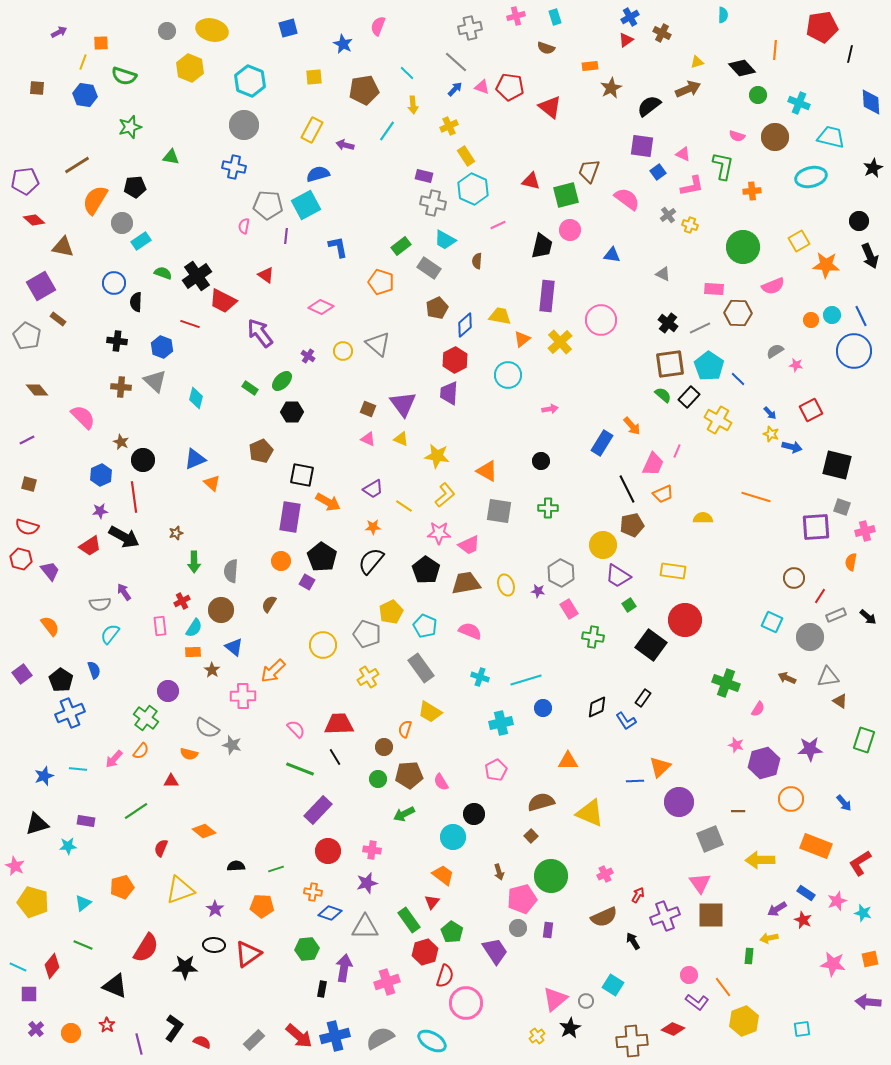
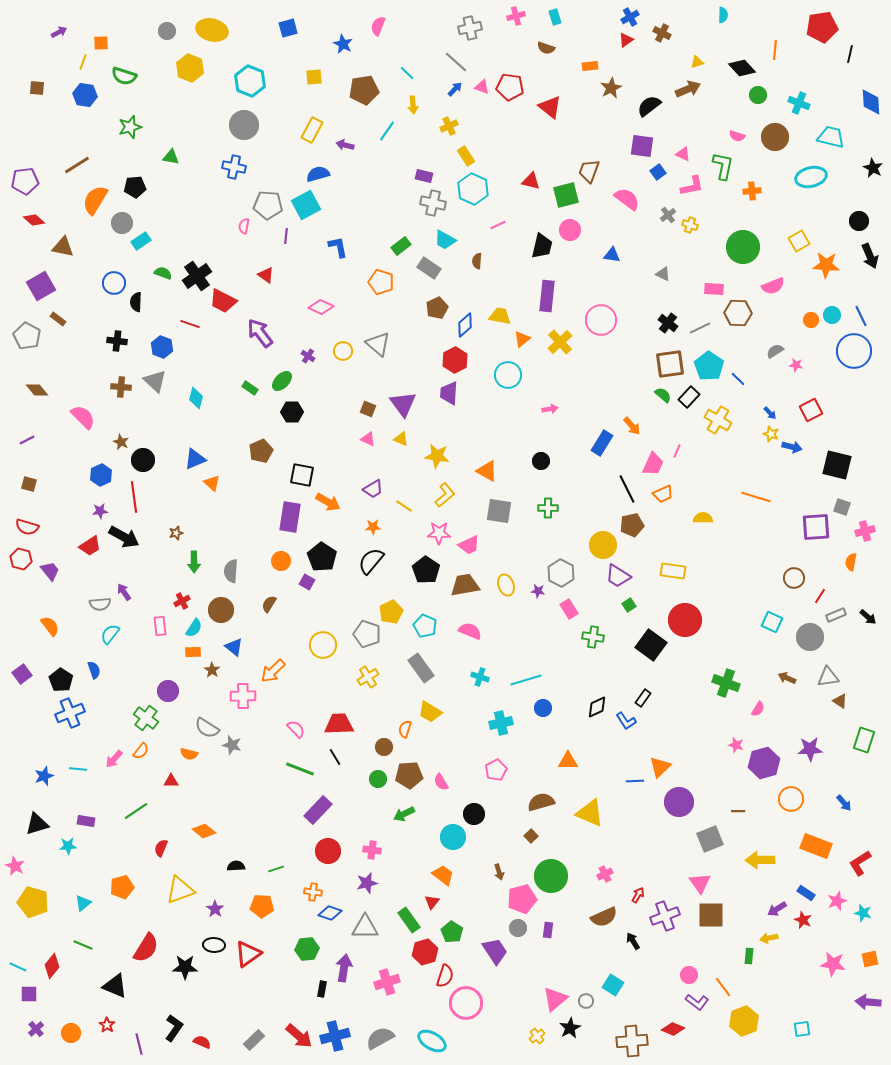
black star at (873, 168): rotated 18 degrees counterclockwise
brown trapezoid at (466, 583): moved 1 px left, 2 px down
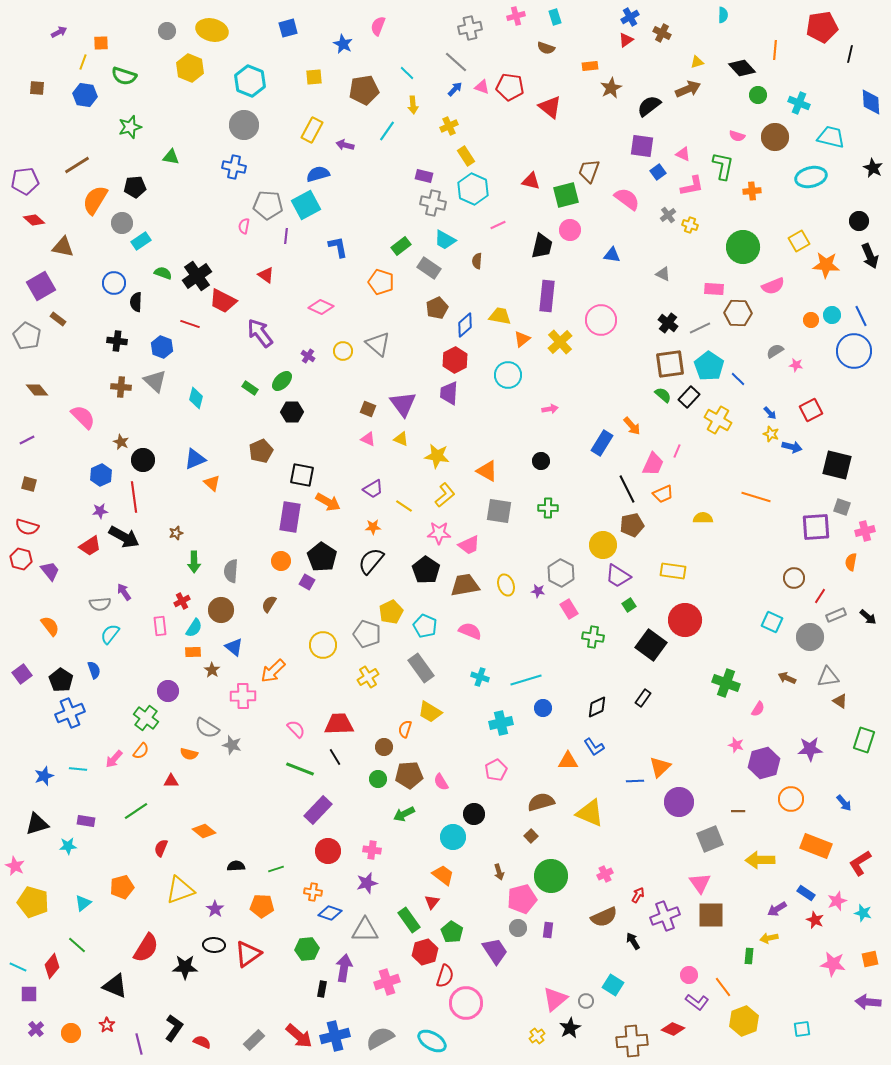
blue L-shape at (626, 721): moved 32 px left, 26 px down
red star at (803, 920): moved 12 px right
gray triangle at (365, 927): moved 3 px down
green line at (83, 945): moved 6 px left; rotated 18 degrees clockwise
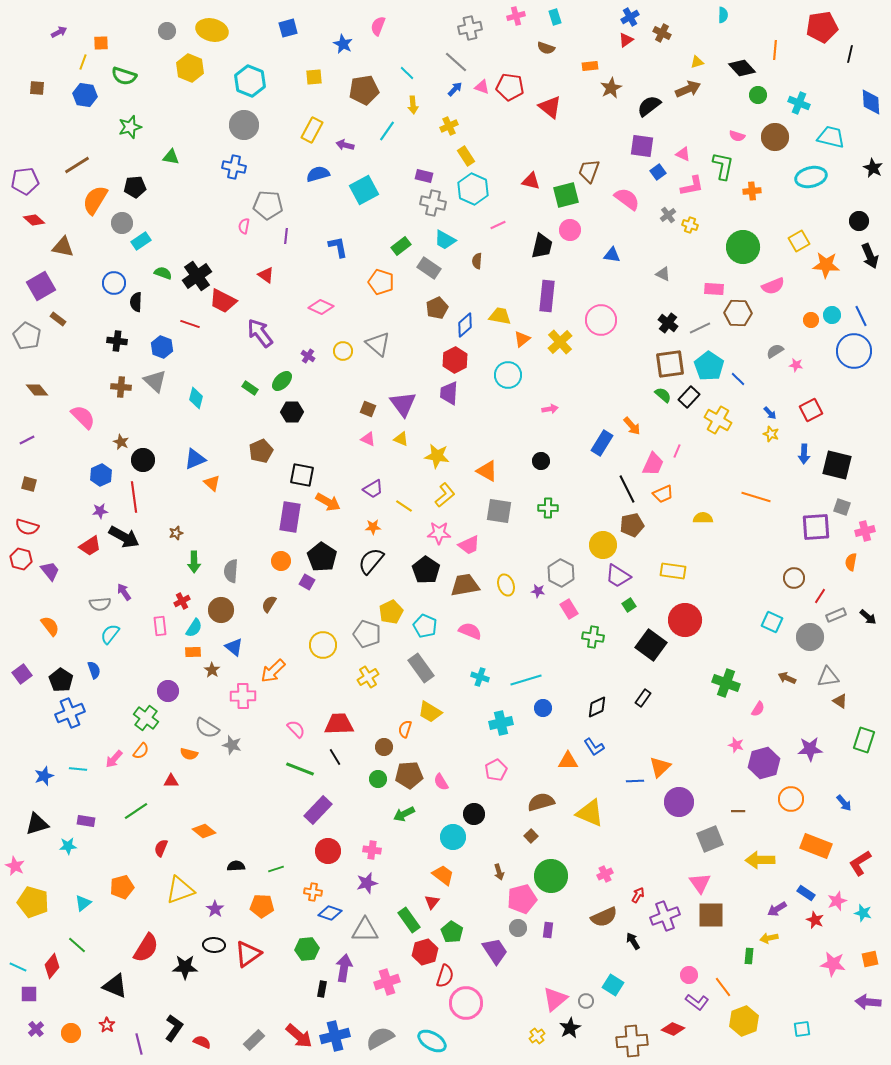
cyan square at (306, 205): moved 58 px right, 15 px up
blue arrow at (792, 447): moved 12 px right, 7 px down; rotated 78 degrees clockwise
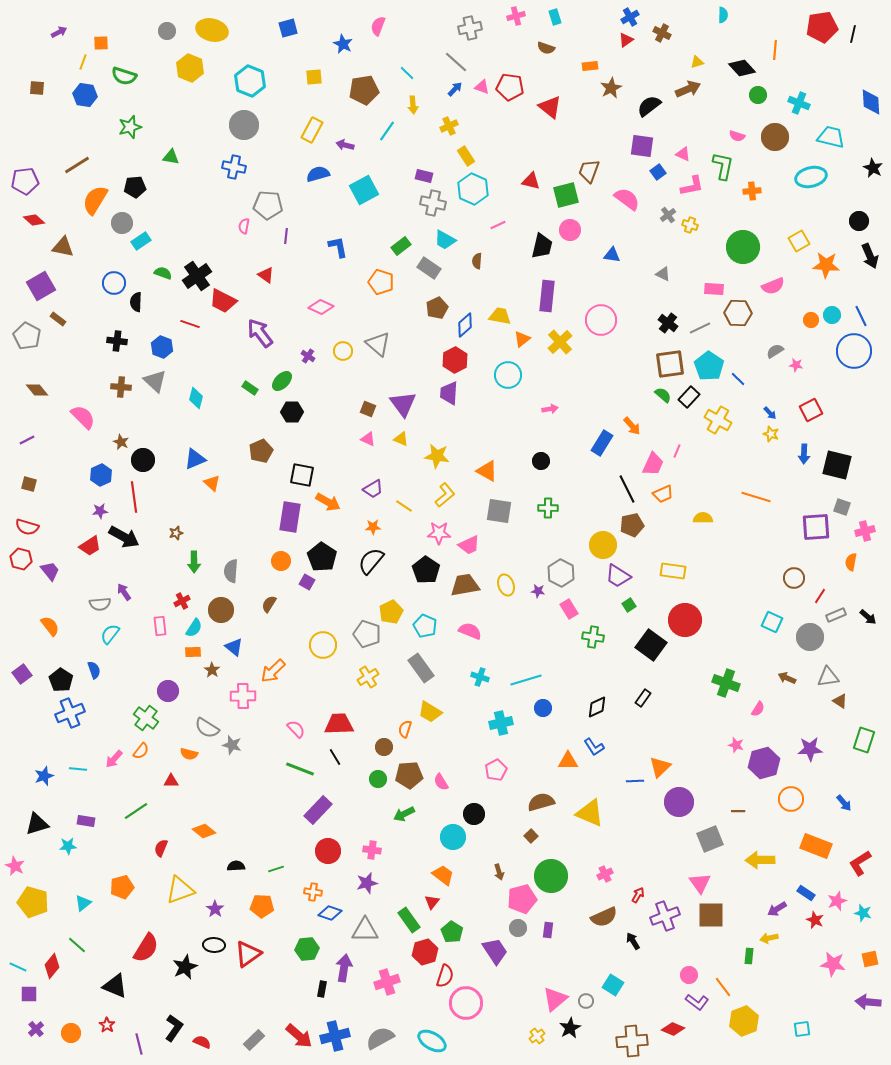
black line at (850, 54): moved 3 px right, 20 px up
black star at (185, 967): rotated 25 degrees counterclockwise
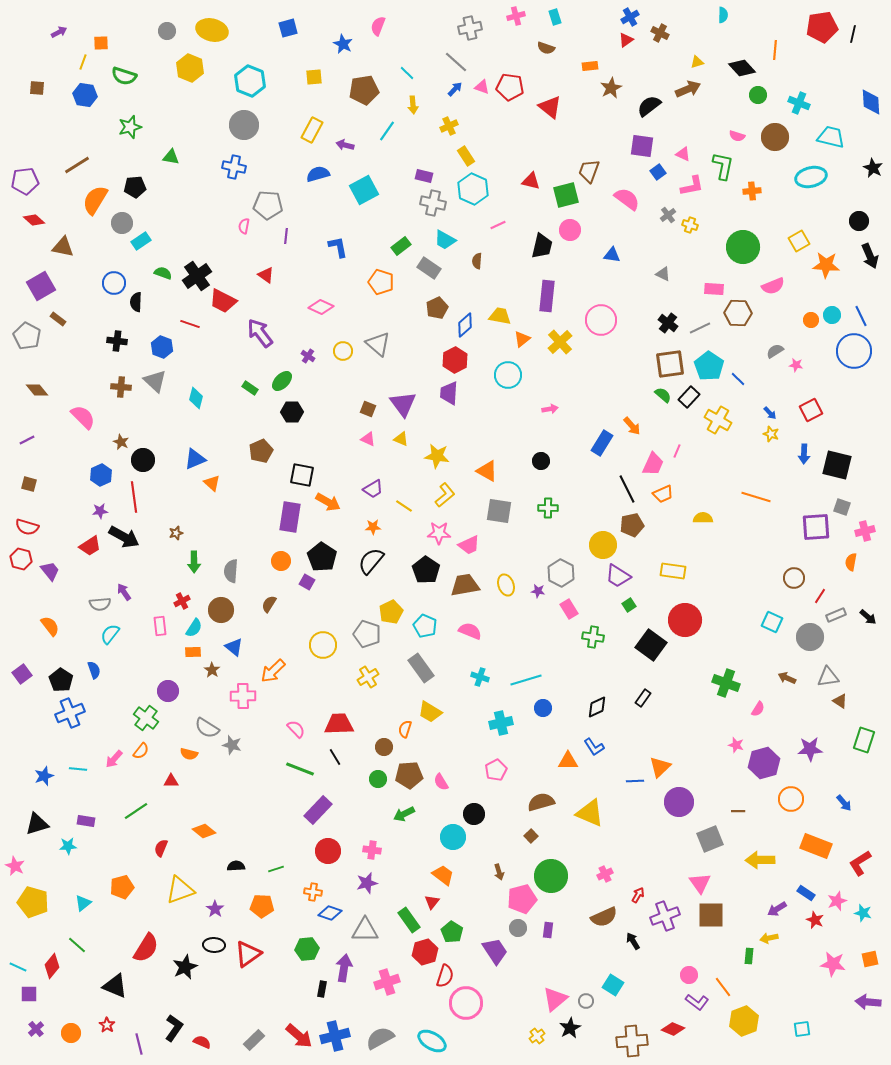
brown cross at (662, 33): moved 2 px left
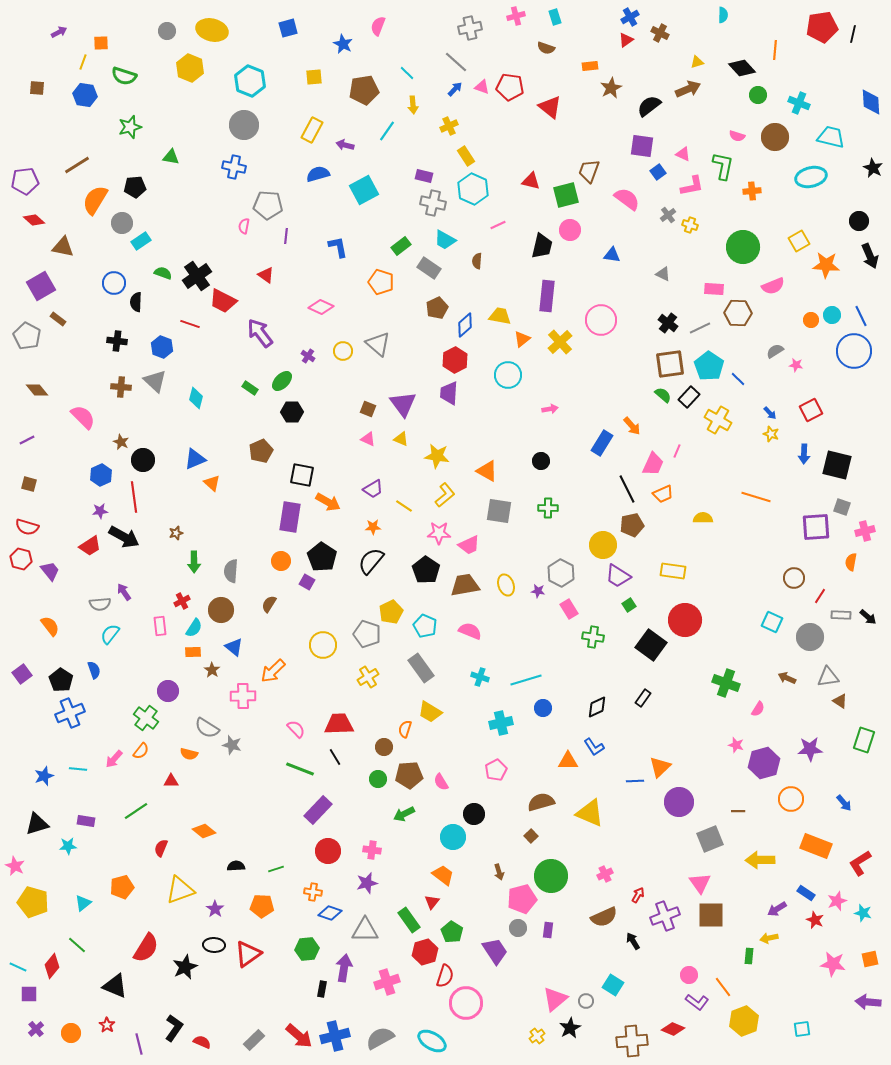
gray rectangle at (836, 615): moved 5 px right; rotated 24 degrees clockwise
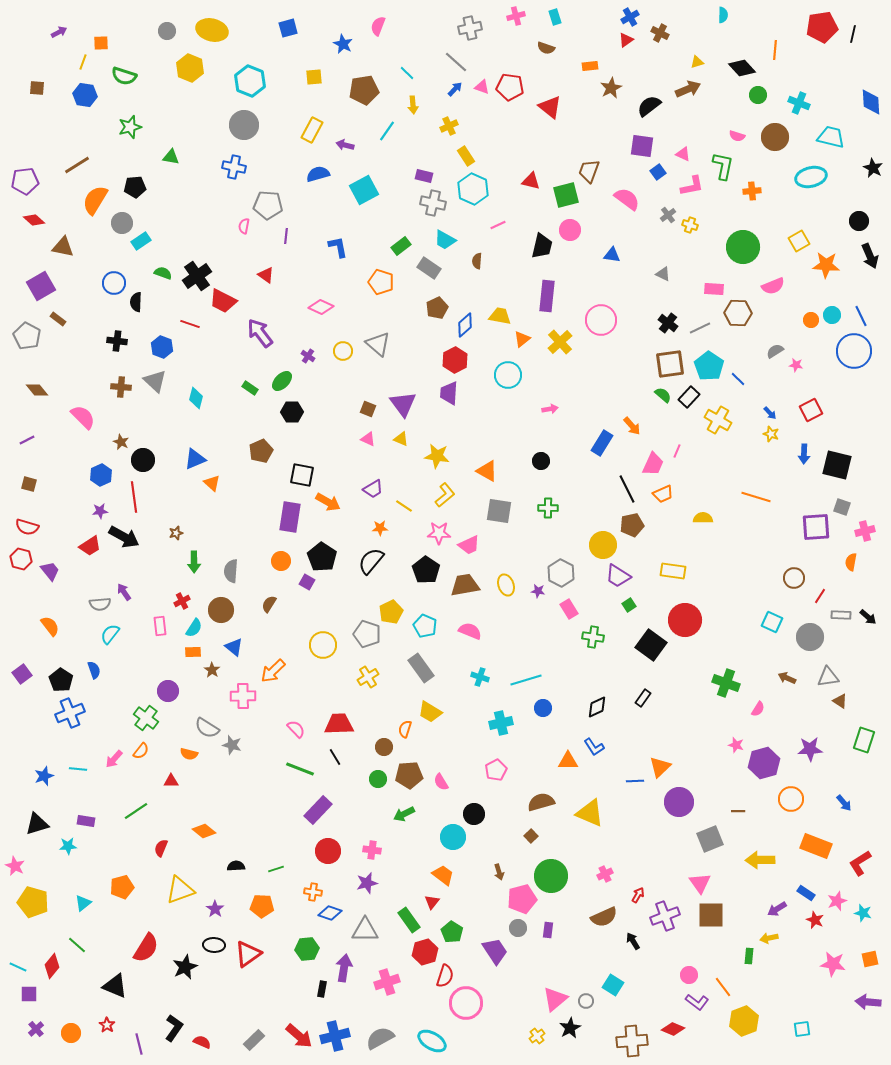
orange star at (373, 527): moved 7 px right, 1 px down
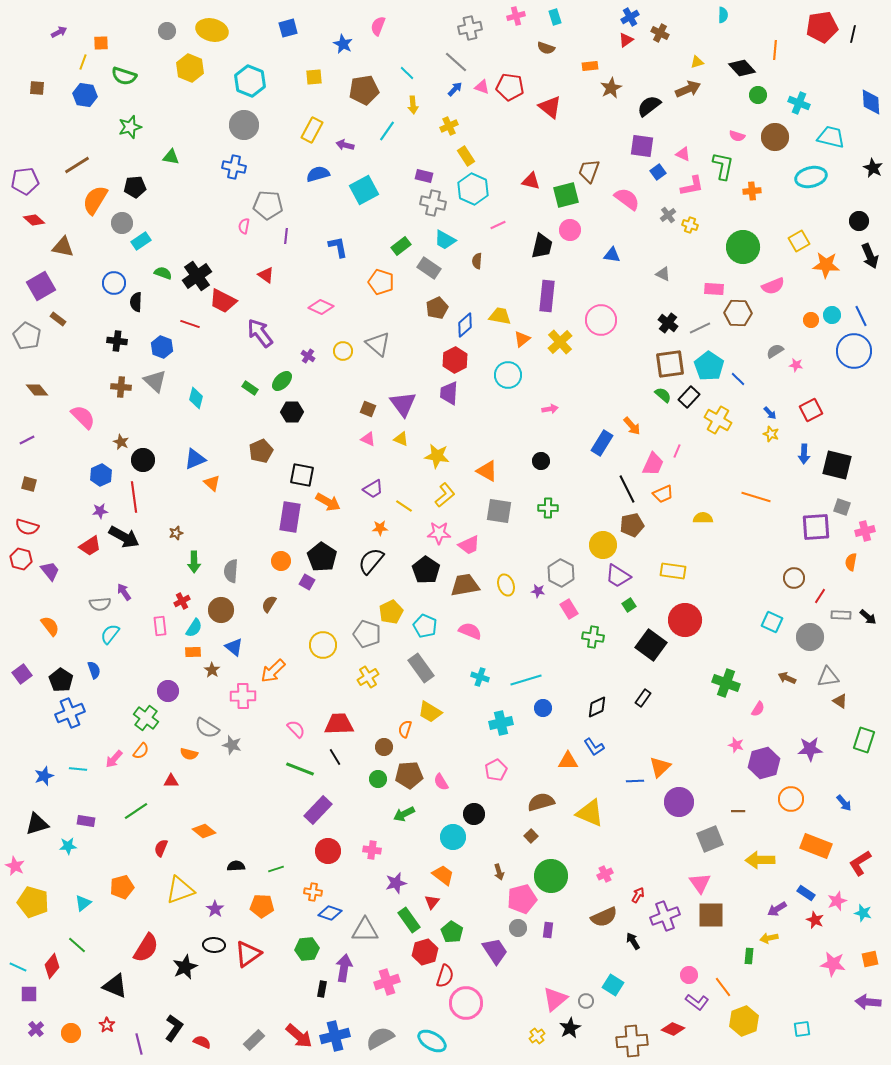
purple star at (367, 883): moved 29 px right
